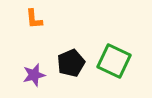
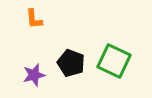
black pentagon: rotated 28 degrees counterclockwise
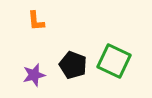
orange L-shape: moved 2 px right, 2 px down
black pentagon: moved 2 px right, 2 px down
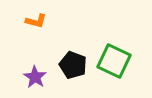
orange L-shape: rotated 70 degrees counterclockwise
purple star: moved 1 px right, 2 px down; rotated 25 degrees counterclockwise
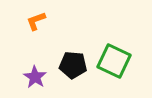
orange L-shape: rotated 145 degrees clockwise
black pentagon: rotated 16 degrees counterclockwise
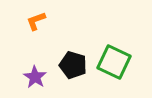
green square: moved 1 px down
black pentagon: rotated 12 degrees clockwise
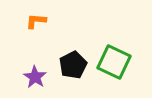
orange L-shape: rotated 25 degrees clockwise
black pentagon: rotated 28 degrees clockwise
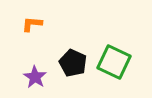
orange L-shape: moved 4 px left, 3 px down
black pentagon: moved 2 px up; rotated 20 degrees counterclockwise
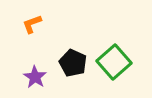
orange L-shape: rotated 25 degrees counterclockwise
green square: rotated 24 degrees clockwise
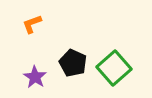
green square: moved 6 px down
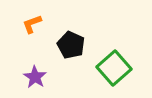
black pentagon: moved 2 px left, 18 px up
